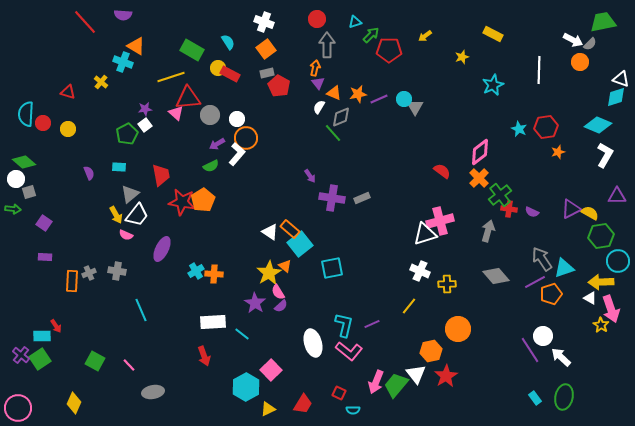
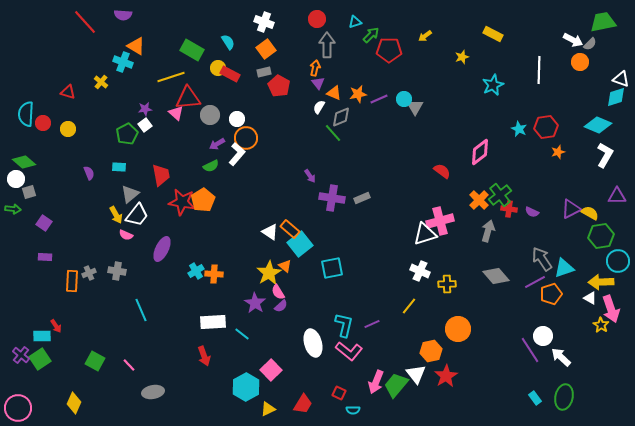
gray rectangle at (267, 73): moved 3 px left, 1 px up
orange cross at (479, 178): moved 22 px down
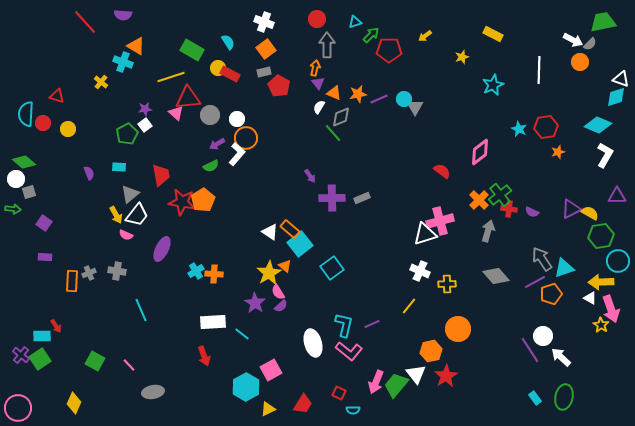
red triangle at (68, 92): moved 11 px left, 4 px down
purple cross at (332, 198): rotated 10 degrees counterclockwise
cyan square at (332, 268): rotated 25 degrees counterclockwise
pink square at (271, 370): rotated 15 degrees clockwise
